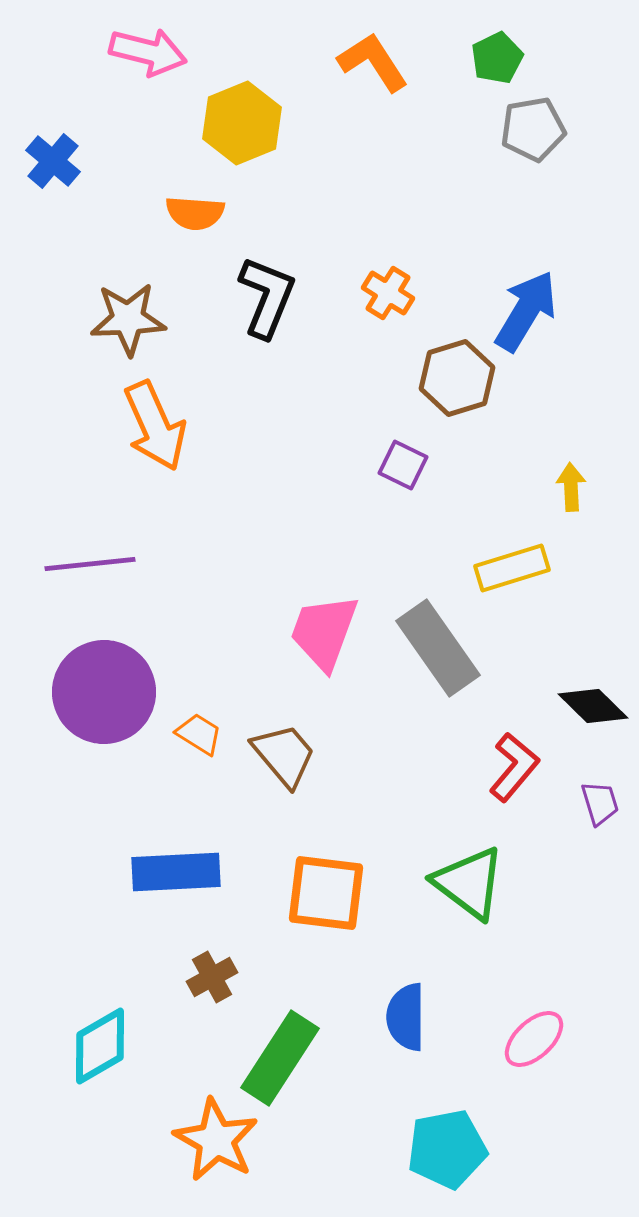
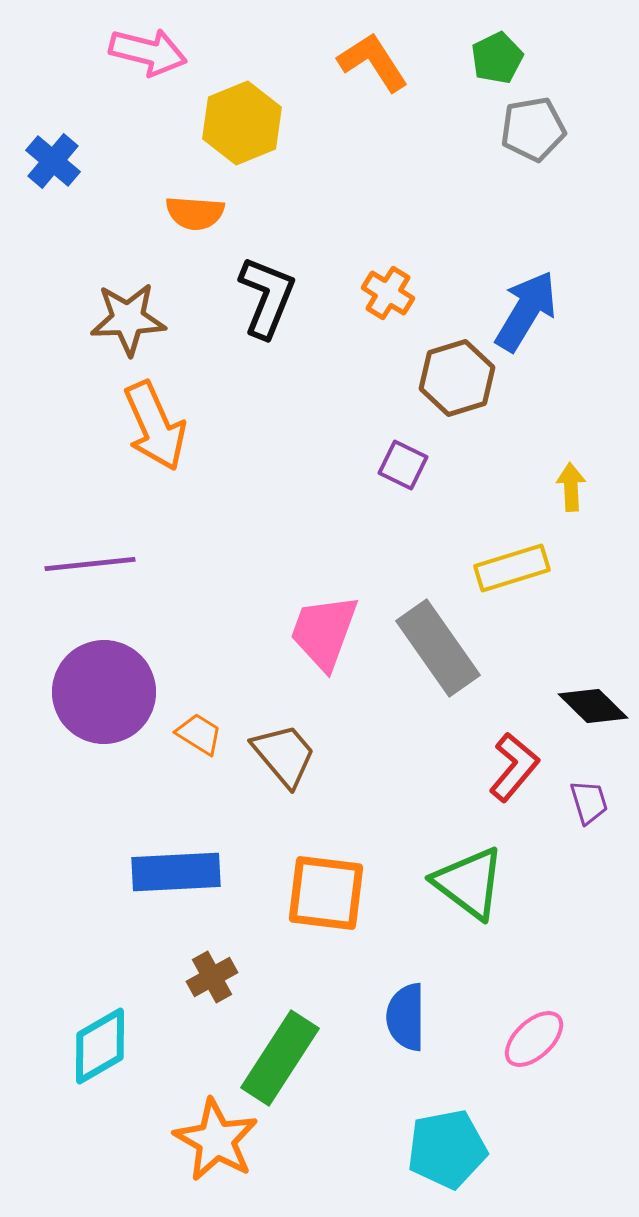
purple trapezoid: moved 11 px left, 1 px up
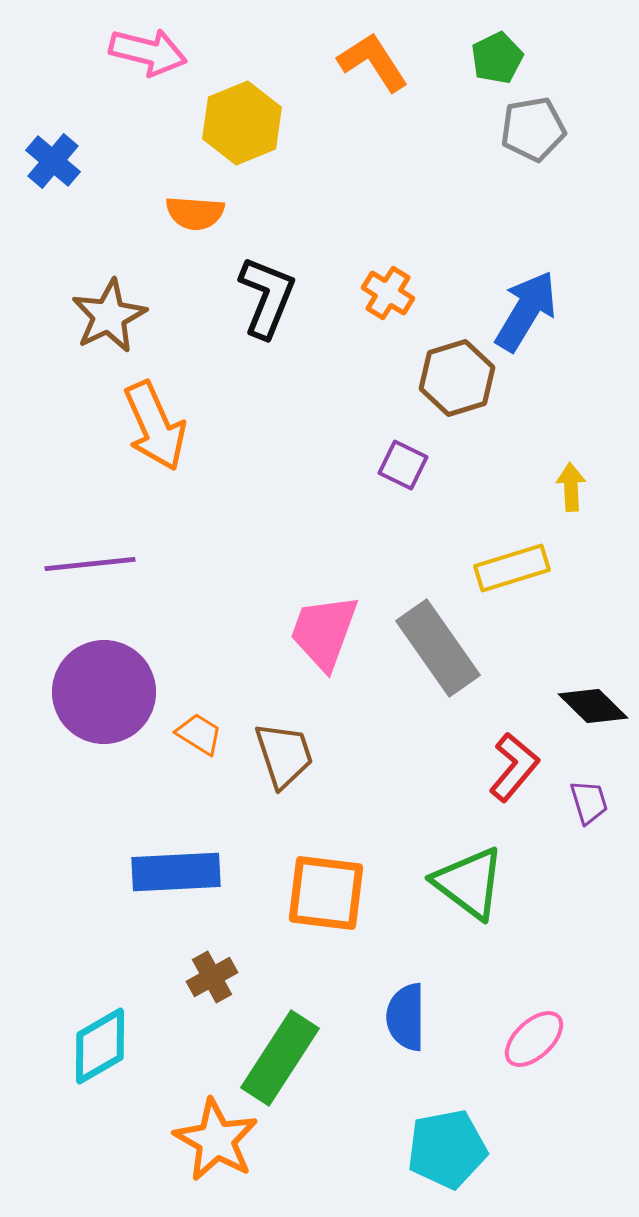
brown star: moved 19 px left, 3 px up; rotated 24 degrees counterclockwise
brown trapezoid: rotated 22 degrees clockwise
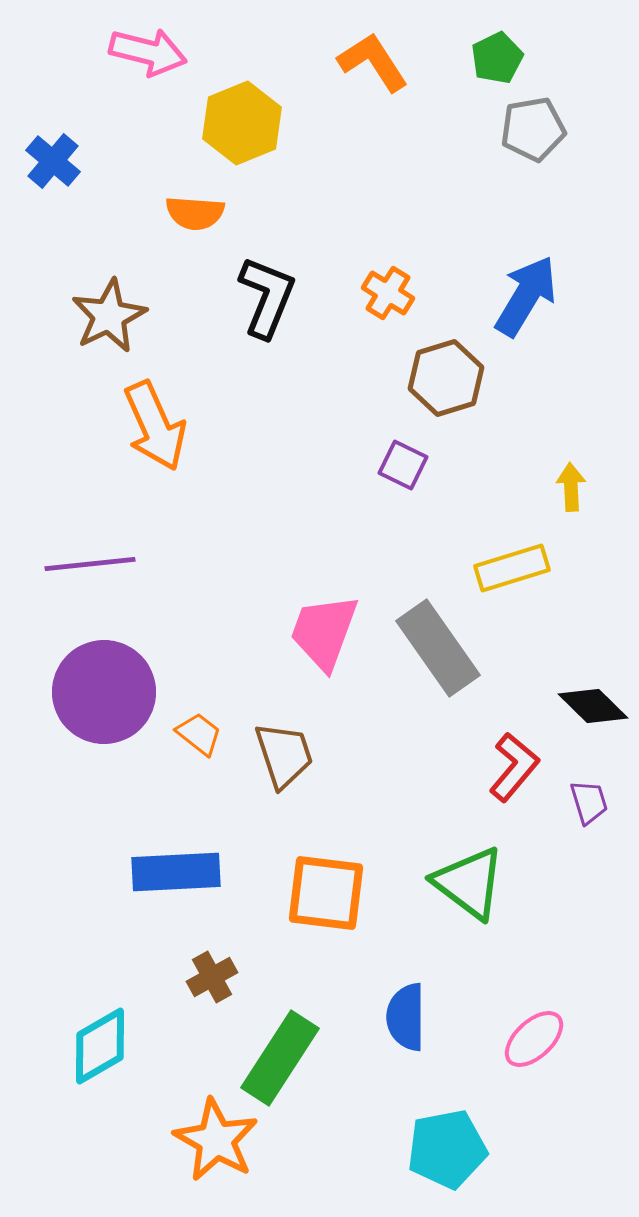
blue arrow: moved 15 px up
brown hexagon: moved 11 px left
orange trapezoid: rotated 6 degrees clockwise
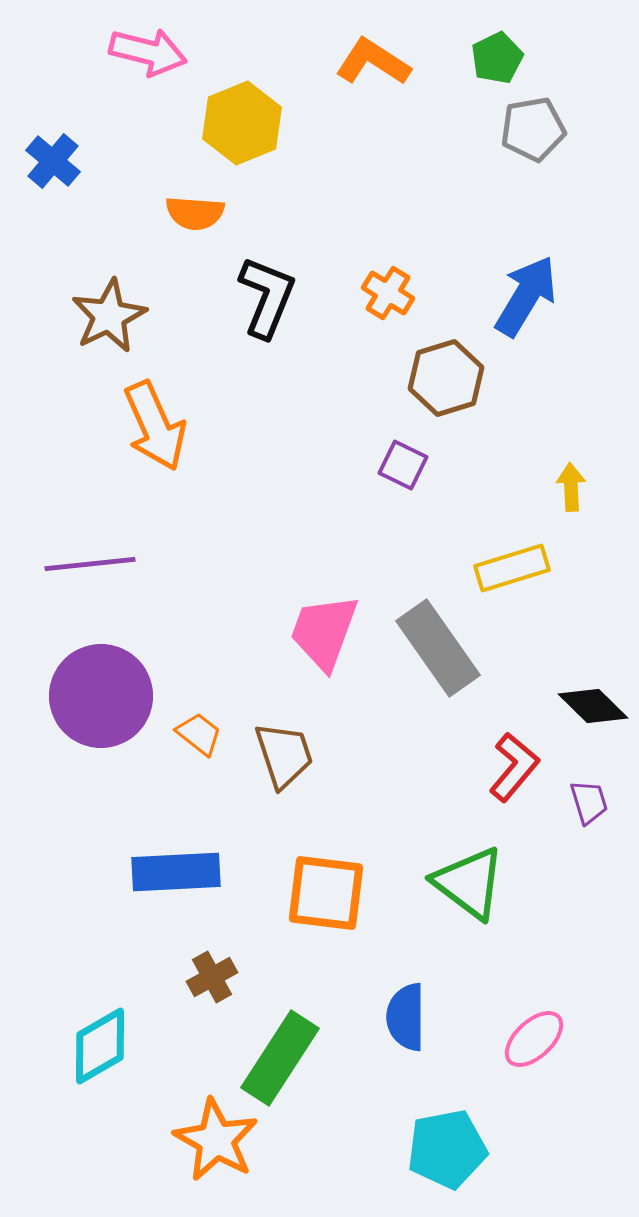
orange L-shape: rotated 24 degrees counterclockwise
purple circle: moved 3 px left, 4 px down
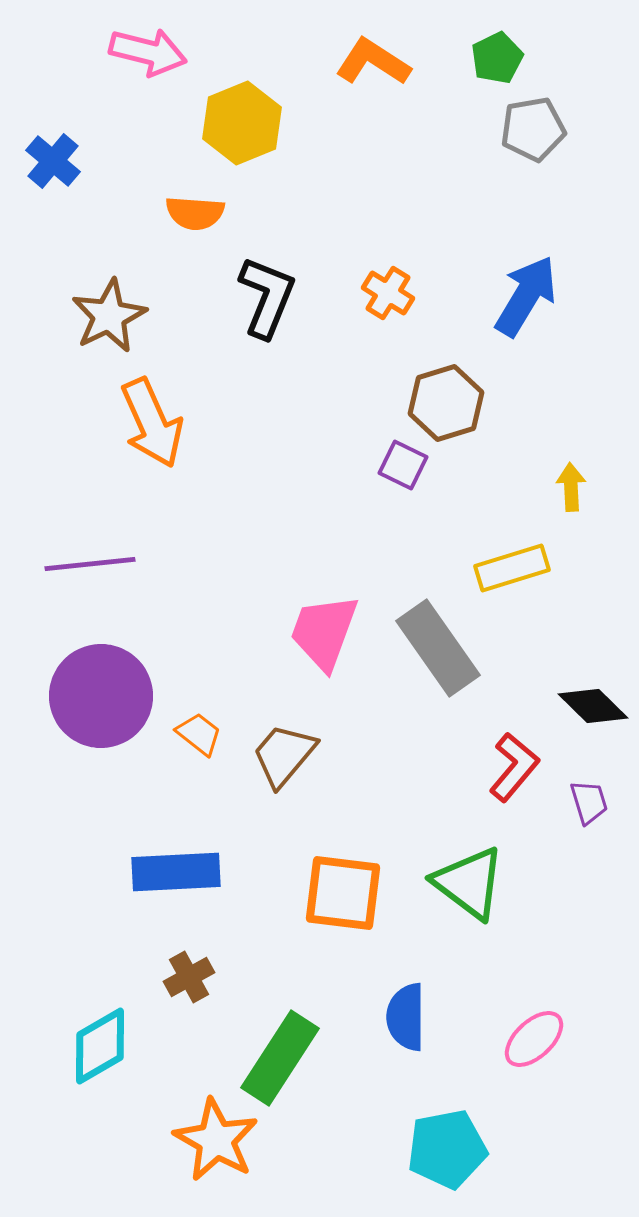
brown hexagon: moved 25 px down
orange arrow: moved 3 px left, 3 px up
brown trapezoid: rotated 122 degrees counterclockwise
orange square: moved 17 px right
brown cross: moved 23 px left
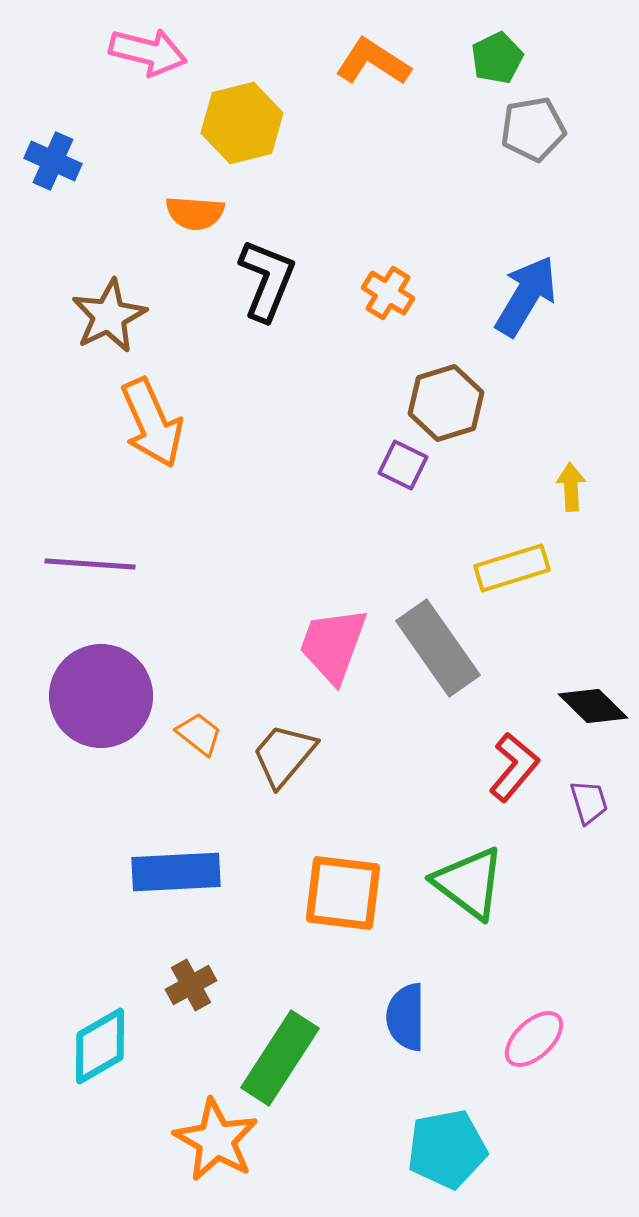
yellow hexagon: rotated 8 degrees clockwise
blue cross: rotated 16 degrees counterclockwise
black L-shape: moved 17 px up
purple line: rotated 10 degrees clockwise
pink trapezoid: moved 9 px right, 13 px down
brown cross: moved 2 px right, 8 px down
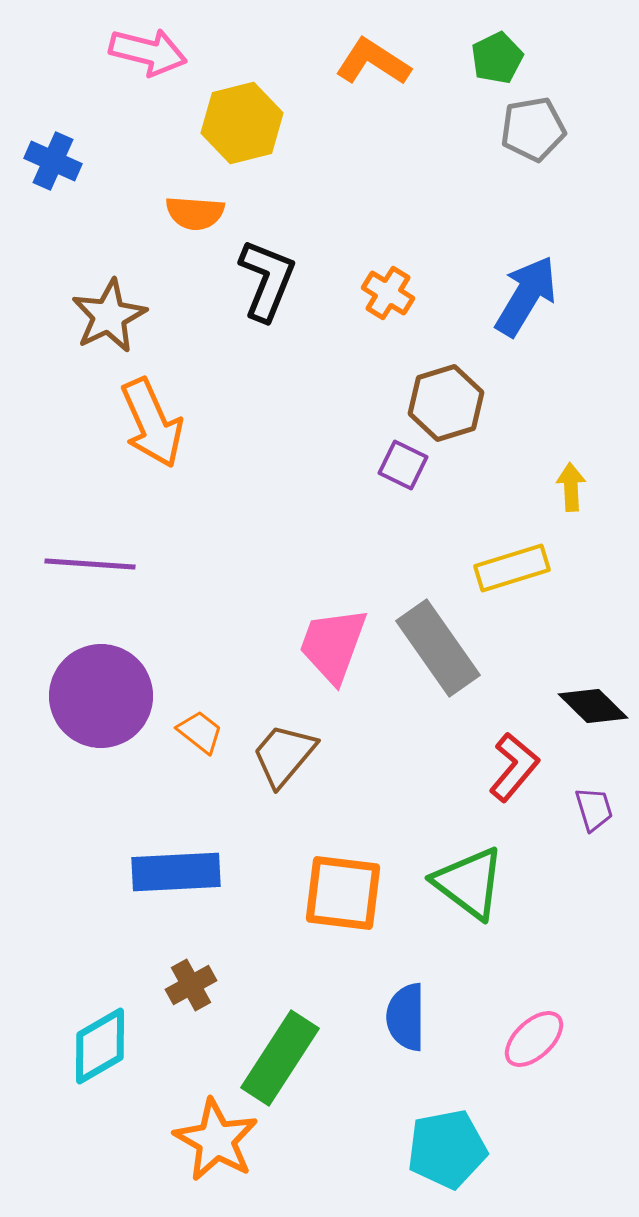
orange trapezoid: moved 1 px right, 2 px up
purple trapezoid: moved 5 px right, 7 px down
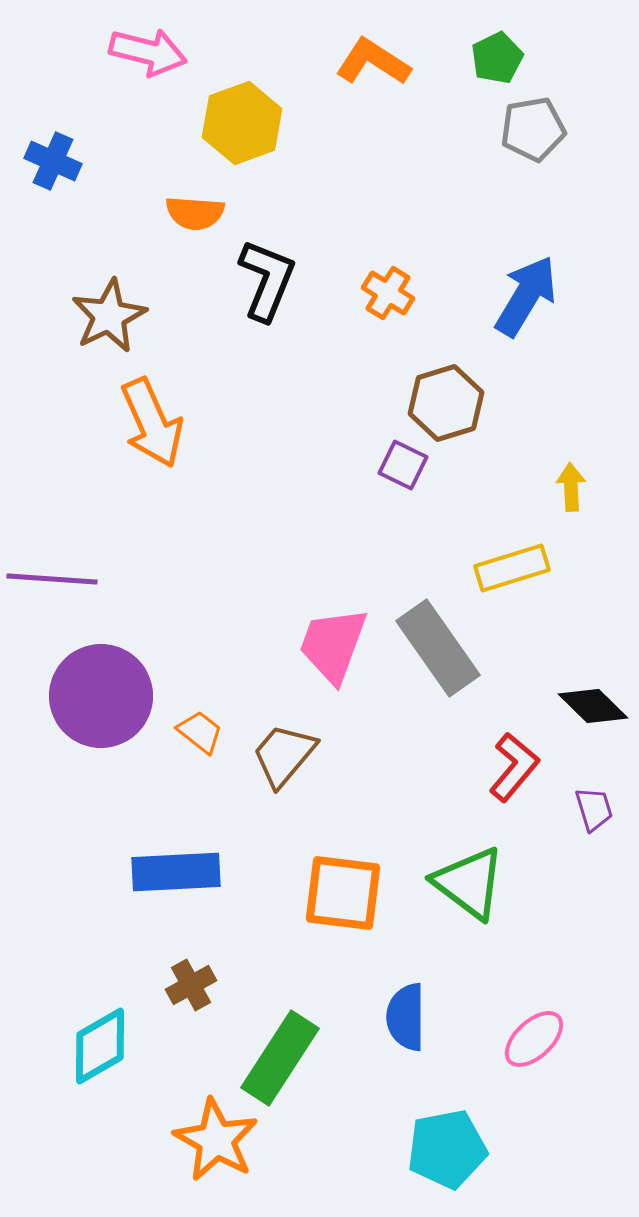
yellow hexagon: rotated 6 degrees counterclockwise
purple line: moved 38 px left, 15 px down
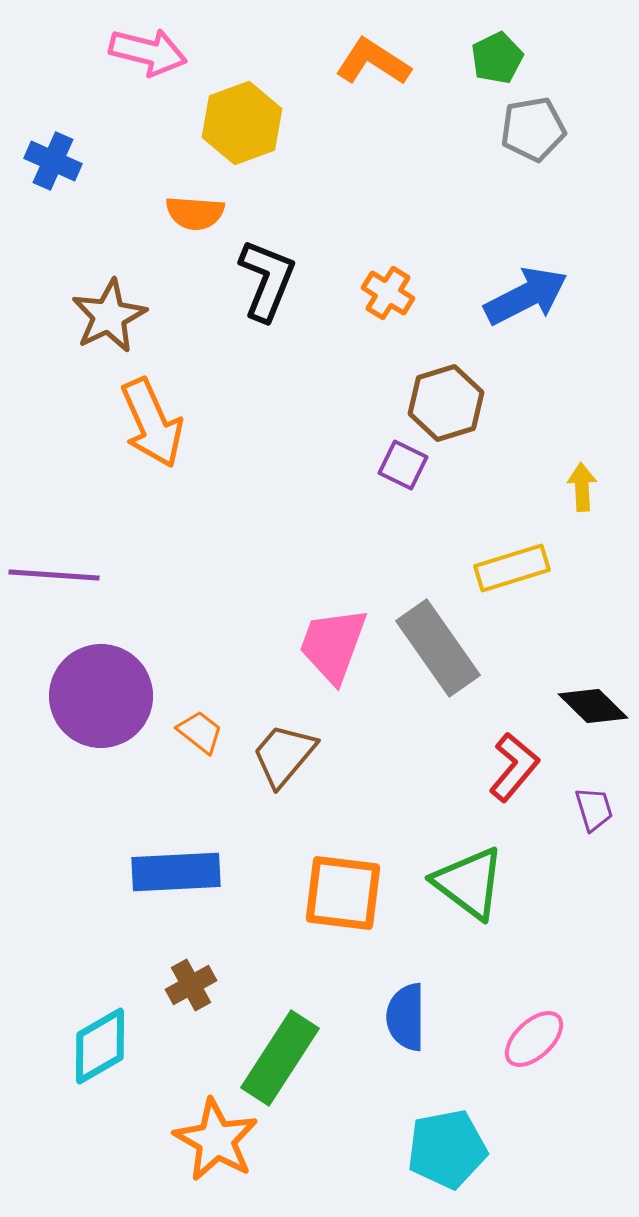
blue arrow: rotated 32 degrees clockwise
yellow arrow: moved 11 px right
purple line: moved 2 px right, 4 px up
